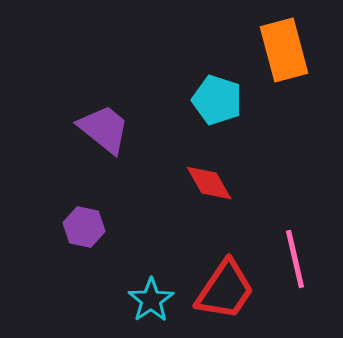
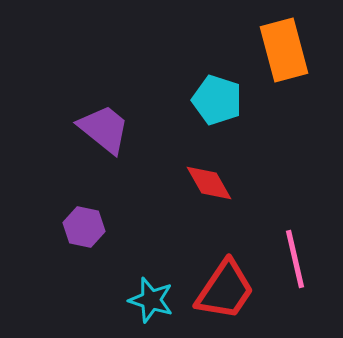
cyan star: rotated 21 degrees counterclockwise
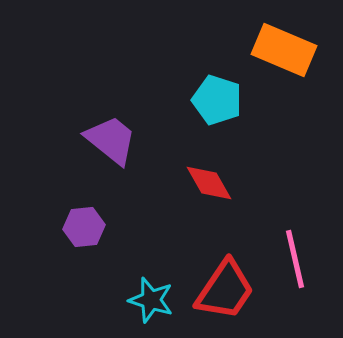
orange rectangle: rotated 52 degrees counterclockwise
purple trapezoid: moved 7 px right, 11 px down
purple hexagon: rotated 18 degrees counterclockwise
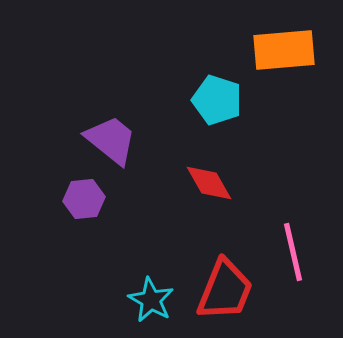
orange rectangle: rotated 28 degrees counterclockwise
purple hexagon: moved 28 px up
pink line: moved 2 px left, 7 px up
red trapezoid: rotated 12 degrees counterclockwise
cyan star: rotated 12 degrees clockwise
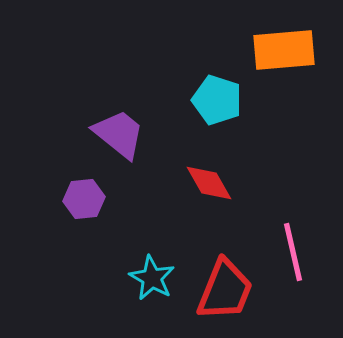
purple trapezoid: moved 8 px right, 6 px up
cyan star: moved 1 px right, 22 px up
